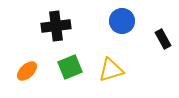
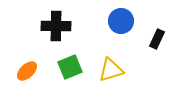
blue circle: moved 1 px left
black cross: rotated 8 degrees clockwise
black rectangle: moved 6 px left; rotated 54 degrees clockwise
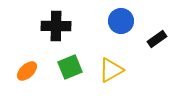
black rectangle: rotated 30 degrees clockwise
yellow triangle: rotated 12 degrees counterclockwise
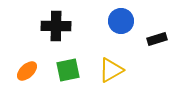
black rectangle: rotated 18 degrees clockwise
green square: moved 2 px left, 3 px down; rotated 10 degrees clockwise
